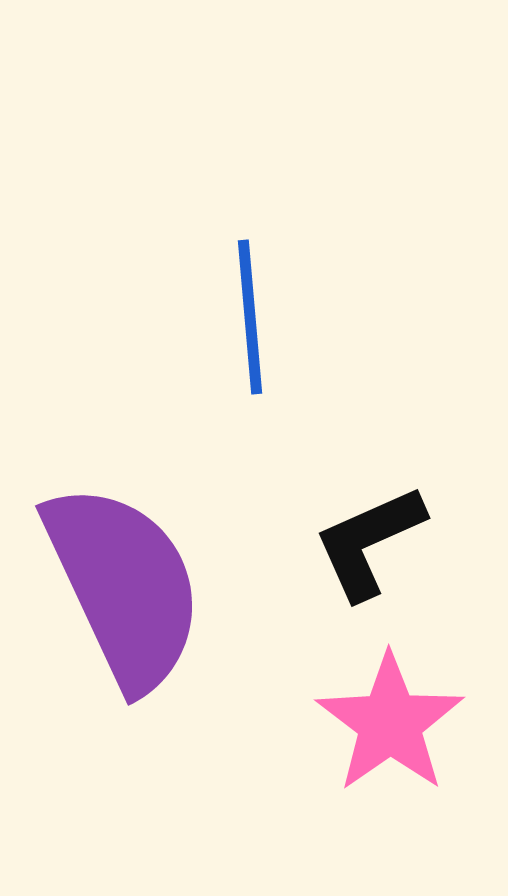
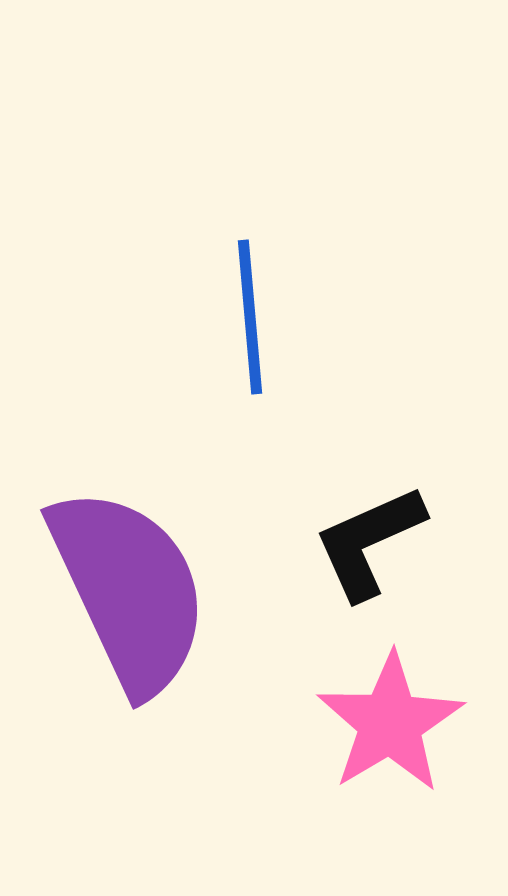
purple semicircle: moved 5 px right, 4 px down
pink star: rotated 4 degrees clockwise
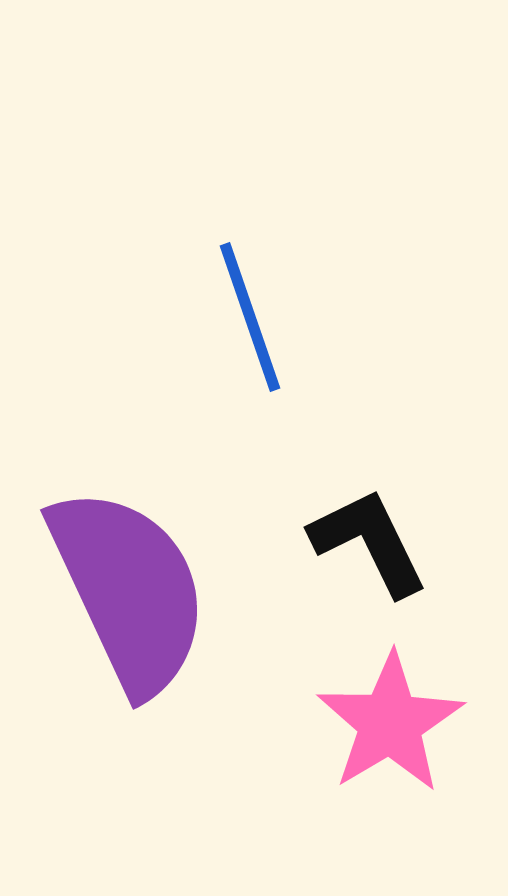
blue line: rotated 14 degrees counterclockwise
black L-shape: rotated 88 degrees clockwise
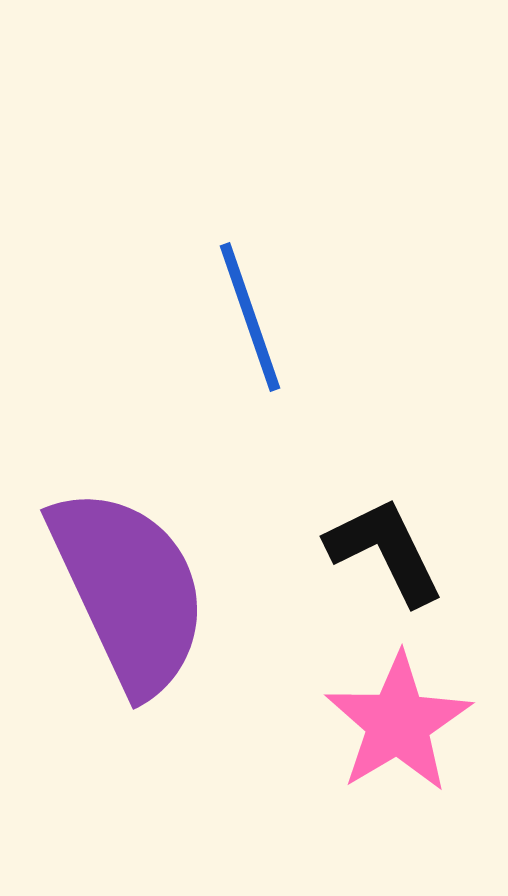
black L-shape: moved 16 px right, 9 px down
pink star: moved 8 px right
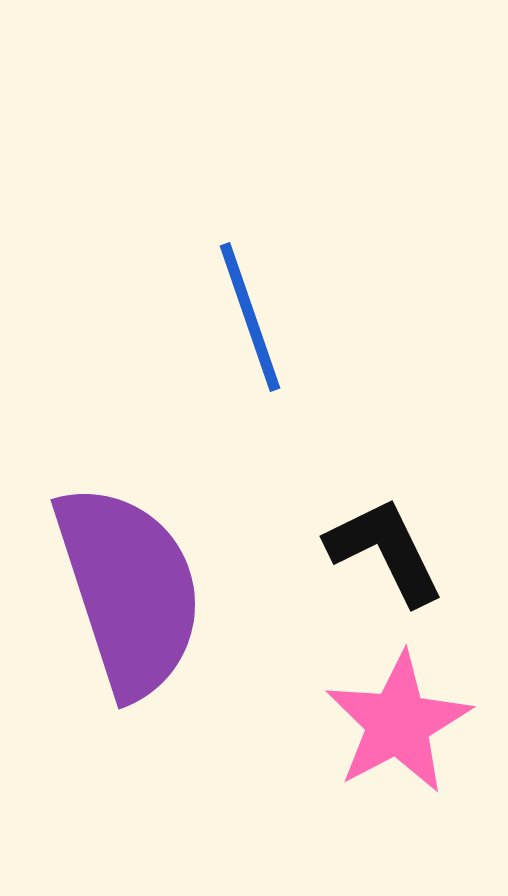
purple semicircle: rotated 7 degrees clockwise
pink star: rotated 3 degrees clockwise
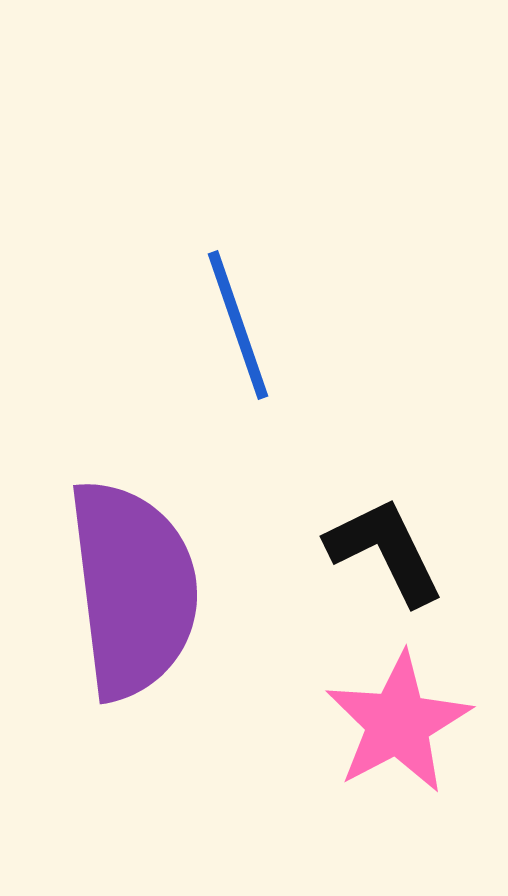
blue line: moved 12 px left, 8 px down
purple semicircle: moved 4 px right, 1 px up; rotated 11 degrees clockwise
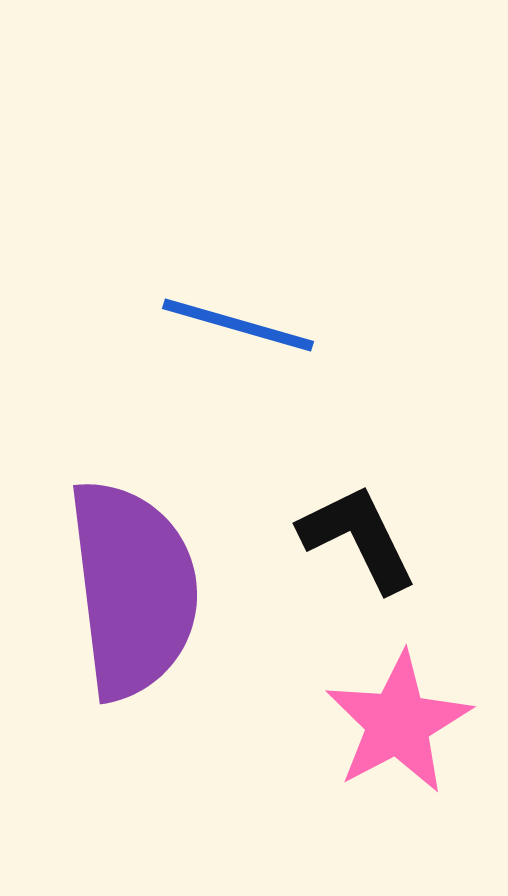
blue line: rotated 55 degrees counterclockwise
black L-shape: moved 27 px left, 13 px up
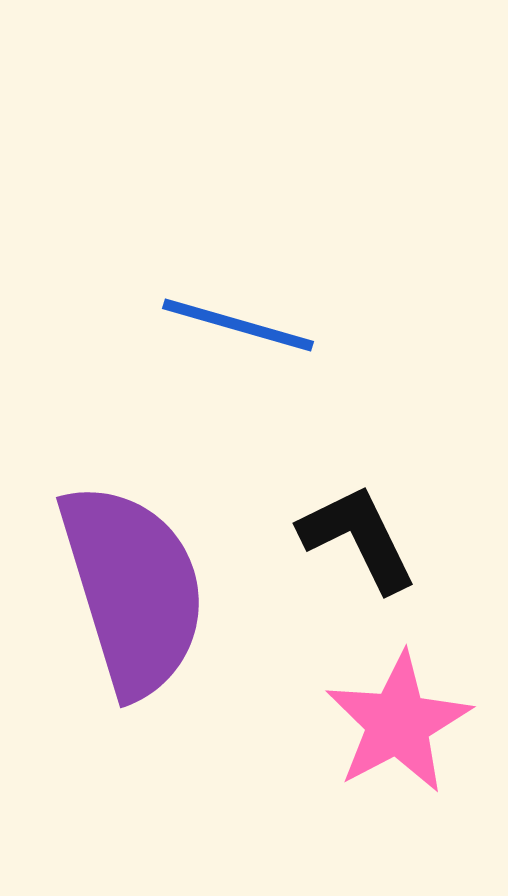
purple semicircle: rotated 10 degrees counterclockwise
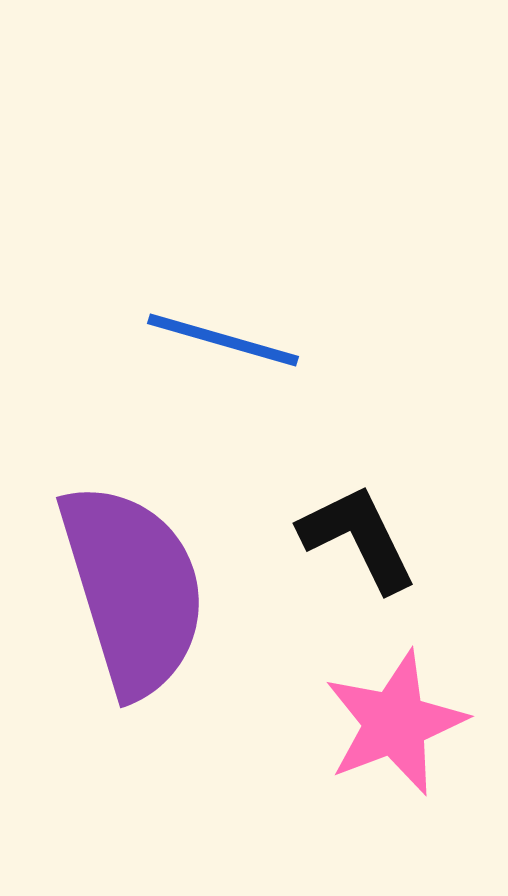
blue line: moved 15 px left, 15 px down
pink star: moved 3 px left; rotated 7 degrees clockwise
